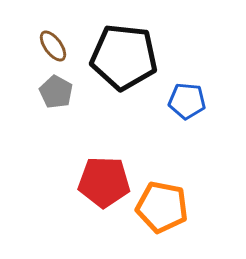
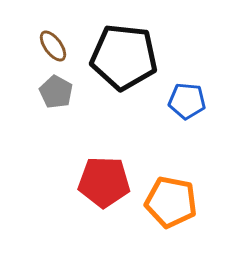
orange pentagon: moved 9 px right, 5 px up
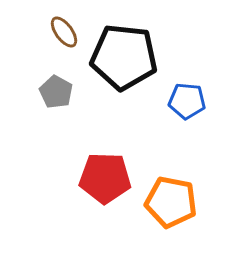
brown ellipse: moved 11 px right, 14 px up
red pentagon: moved 1 px right, 4 px up
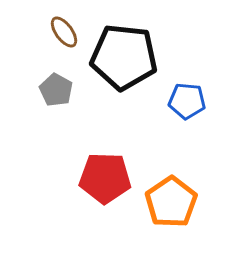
gray pentagon: moved 2 px up
orange pentagon: rotated 27 degrees clockwise
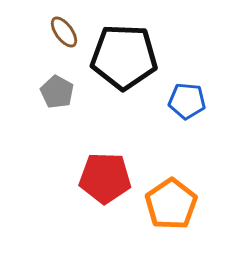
black pentagon: rotated 4 degrees counterclockwise
gray pentagon: moved 1 px right, 2 px down
orange pentagon: moved 2 px down
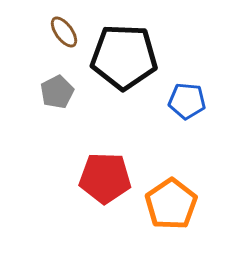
gray pentagon: rotated 16 degrees clockwise
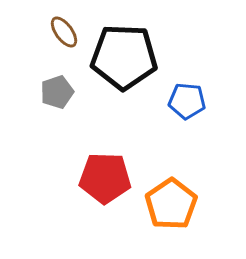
gray pentagon: rotated 8 degrees clockwise
